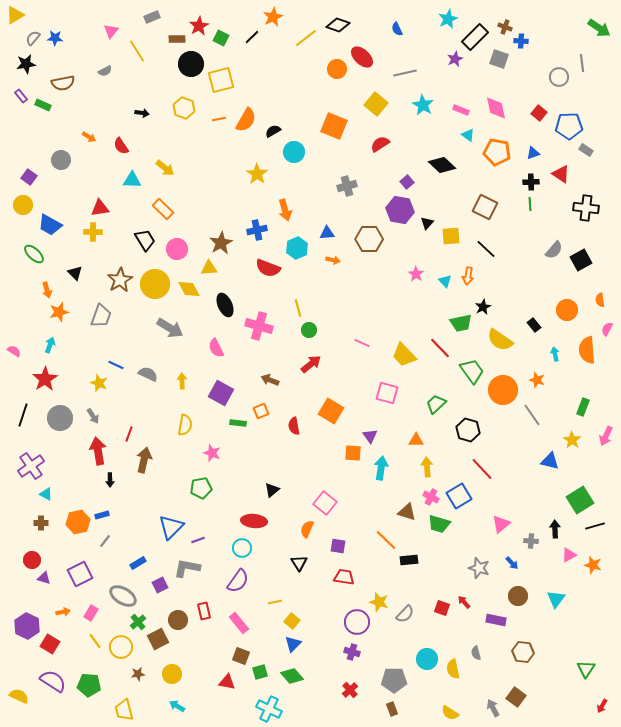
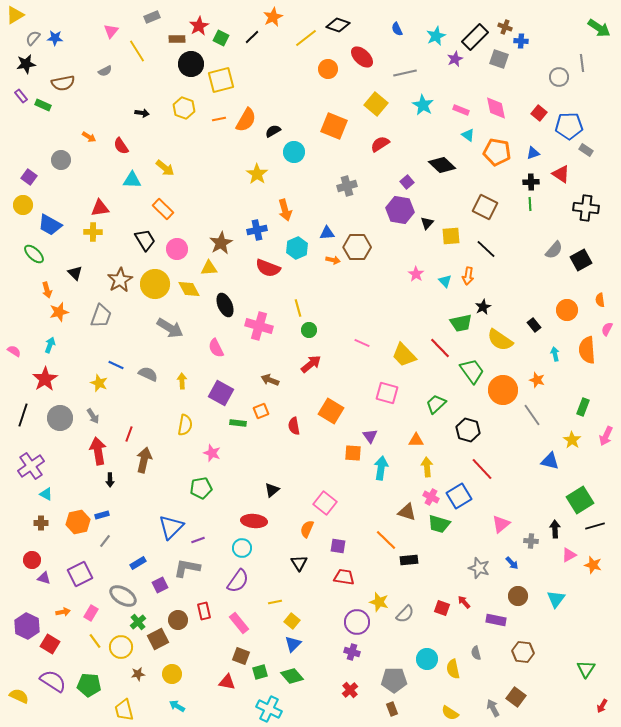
cyan star at (448, 19): moved 12 px left, 17 px down
orange circle at (337, 69): moved 9 px left
brown hexagon at (369, 239): moved 12 px left, 8 px down
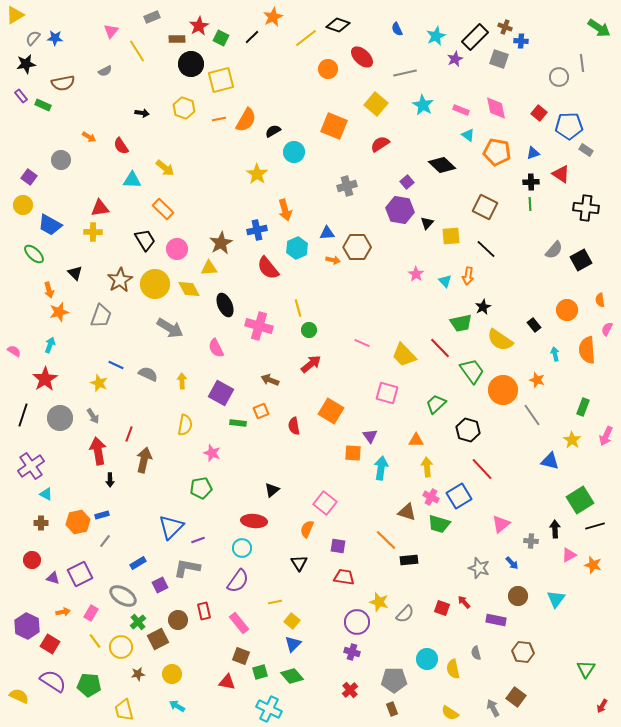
red semicircle at (268, 268): rotated 30 degrees clockwise
orange arrow at (47, 290): moved 2 px right
purple triangle at (44, 578): moved 9 px right
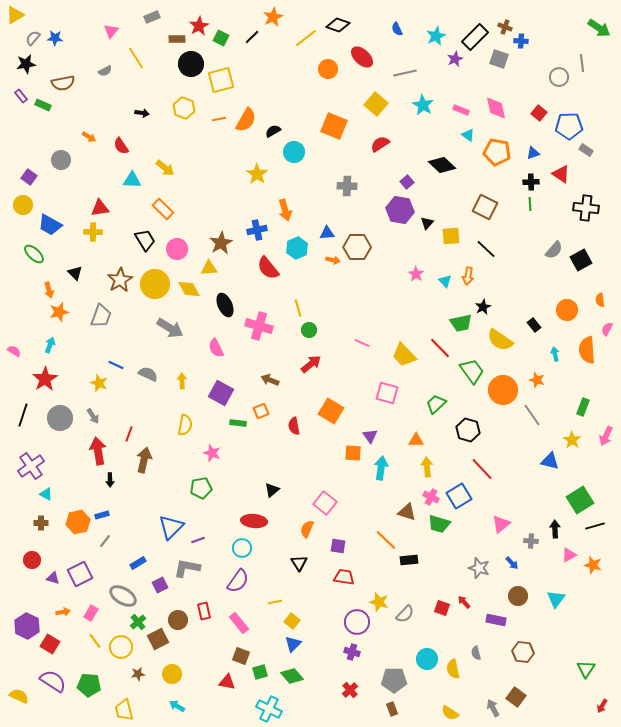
yellow line at (137, 51): moved 1 px left, 7 px down
gray cross at (347, 186): rotated 18 degrees clockwise
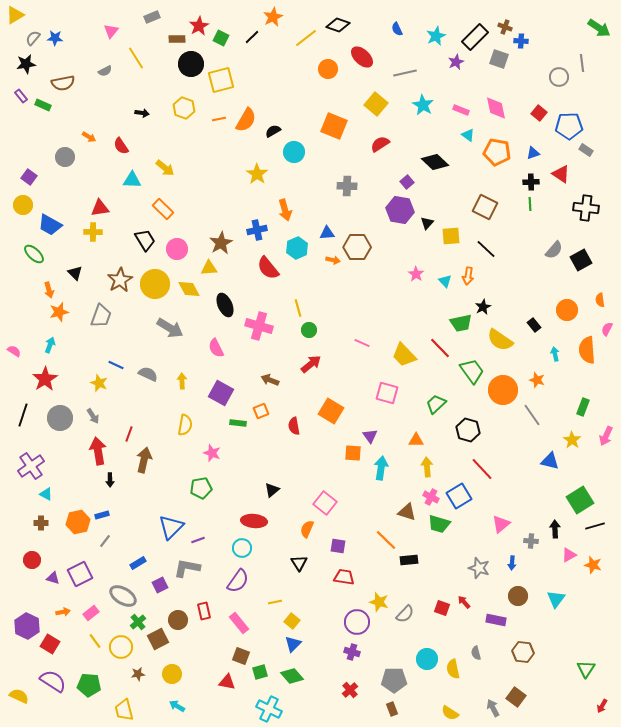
purple star at (455, 59): moved 1 px right, 3 px down
gray circle at (61, 160): moved 4 px right, 3 px up
black diamond at (442, 165): moved 7 px left, 3 px up
blue arrow at (512, 563): rotated 48 degrees clockwise
pink rectangle at (91, 613): rotated 21 degrees clockwise
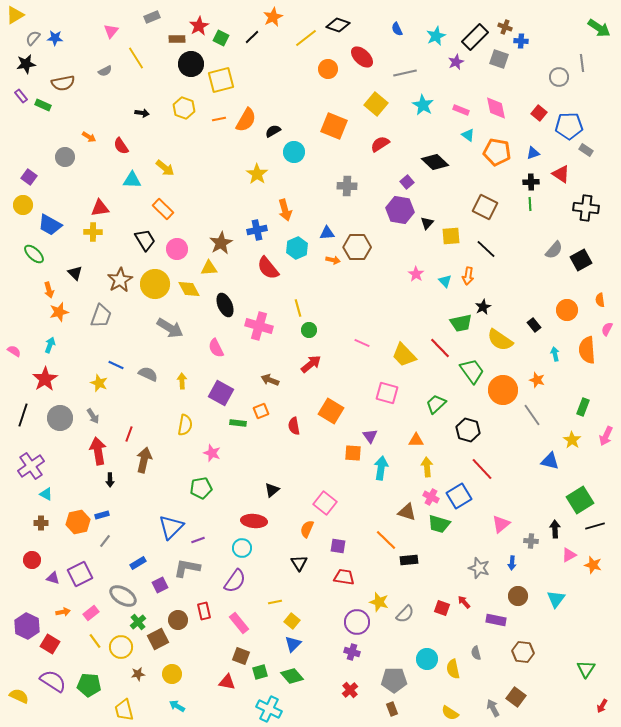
purple semicircle at (238, 581): moved 3 px left
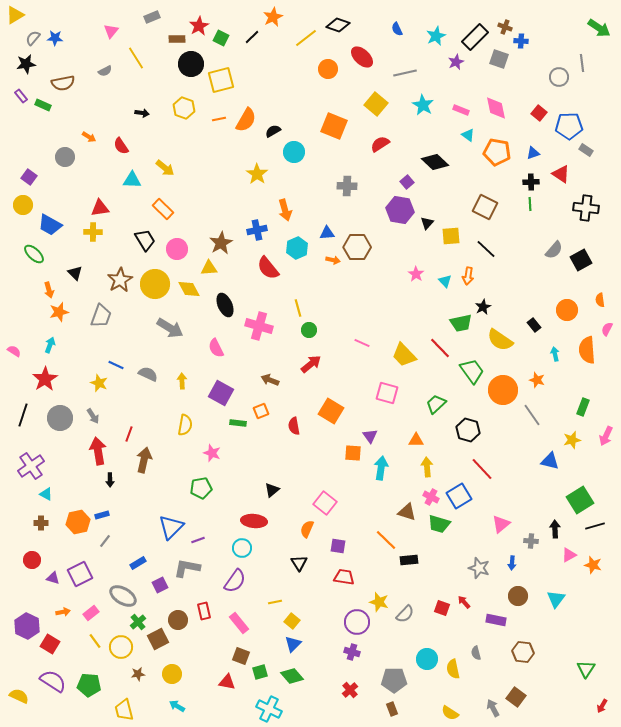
yellow star at (572, 440): rotated 24 degrees clockwise
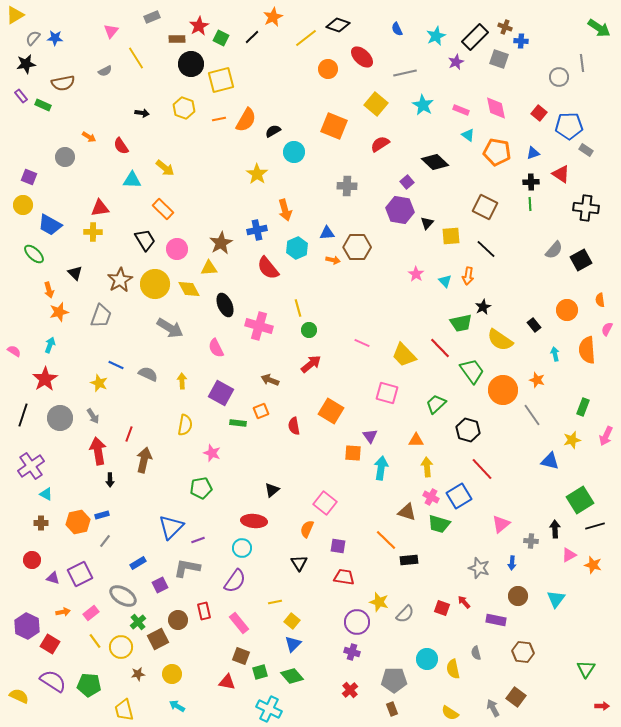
purple square at (29, 177): rotated 14 degrees counterclockwise
red arrow at (602, 706): rotated 120 degrees counterclockwise
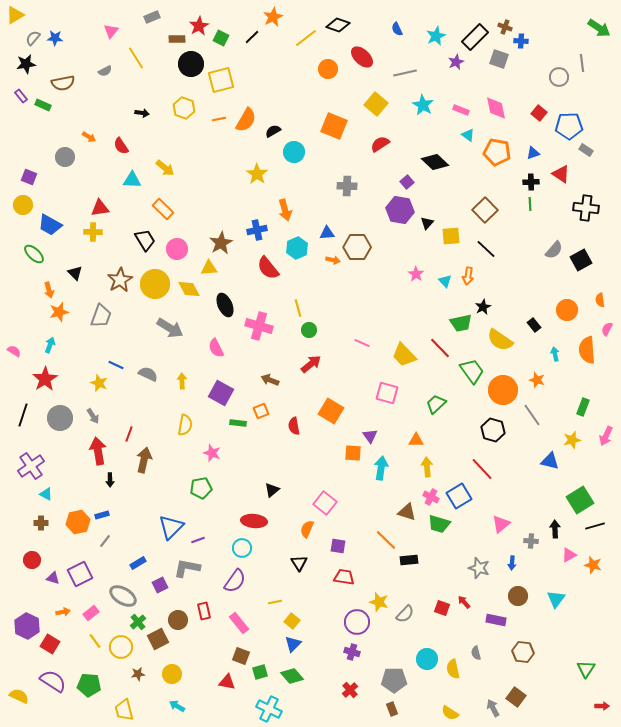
brown square at (485, 207): moved 3 px down; rotated 20 degrees clockwise
black hexagon at (468, 430): moved 25 px right
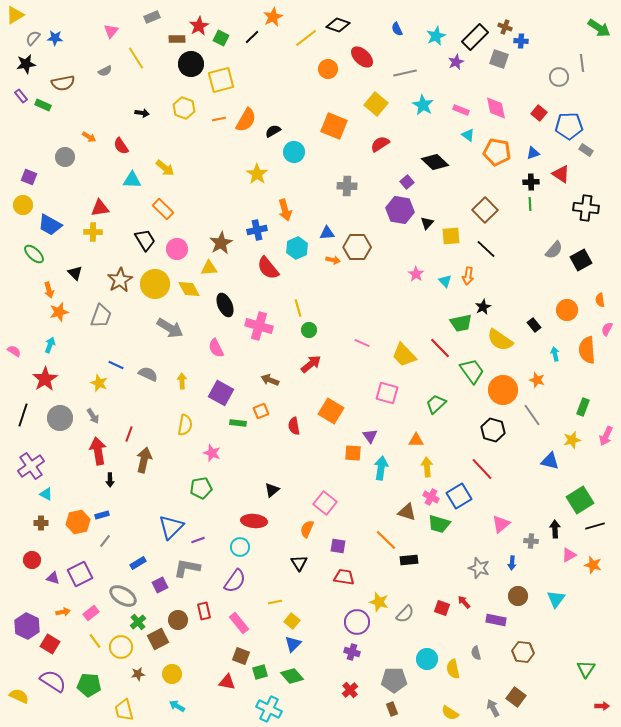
cyan circle at (242, 548): moved 2 px left, 1 px up
